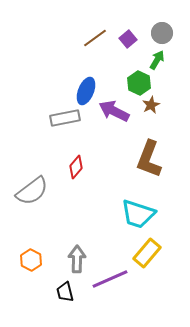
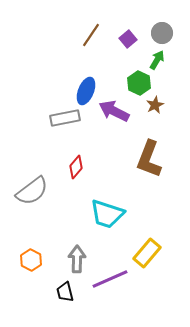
brown line: moved 4 px left, 3 px up; rotated 20 degrees counterclockwise
brown star: moved 4 px right
cyan trapezoid: moved 31 px left
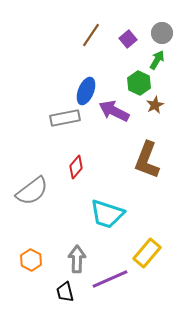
brown L-shape: moved 2 px left, 1 px down
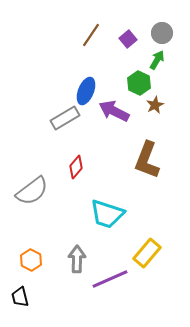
gray rectangle: rotated 20 degrees counterclockwise
black trapezoid: moved 45 px left, 5 px down
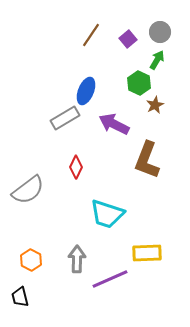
gray circle: moved 2 px left, 1 px up
purple arrow: moved 13 px down
red diamond: rotated 15 degrees counterclockwise
gray semicircle: moved 4 px left, 1 px up
yellow rectangle: rotated 48 degrees clockwise
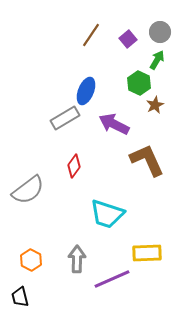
brown L-shape: rotated 135 degrees clockwise
red diamond: moved 2 px left, 1 px up; rotated 10 degrees clockwise
purple line: moved 2 px right
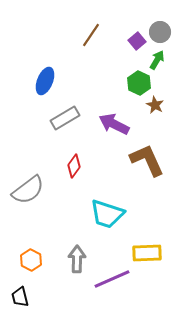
purple square: moved 9 px right, 2 px down
blue ellipse: moved 41 px left, 10 px up
brown star: rotated 18 degrees counterclockwise
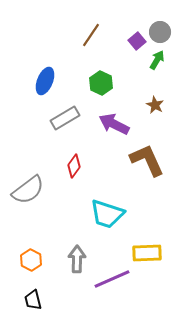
green hexagon: moved 38 px left
black trapezoid: moved 13 px right, 3 px down
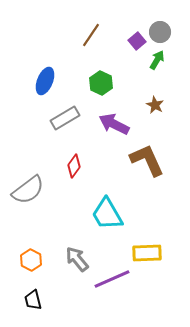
cyan trapezoid: rotated 42 degrees clockwise
gray arrow: rotated 40 degrees counterclockwise
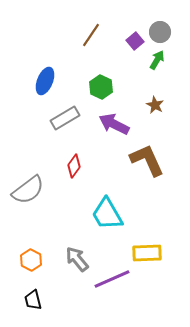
purple square: moved 2 px left
green hexagon: moved 4 px down
